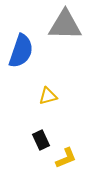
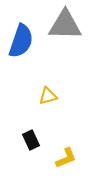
blue semicircle: moved 10 px up
black rectangle: moved 10 px left
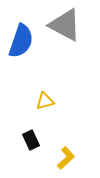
gray triangle: rotated 27 degrees clockwise
yellow triangle: moved 3 px left, 5 px down
yellow L-shape: rotated 20 degrees counterclockwise
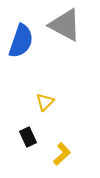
yellow triangle: moved 1 px down; rotated 30 degrees counterclockwise
black rectangle: moved 3 px left, 3 px up
yellow L-shape: moved 4 px left, 4 px up
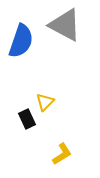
black rectangle: moved 1 px left, 18 px up
yellow L-shape: rotated 10 degrees clockwise
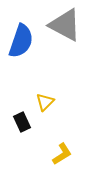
black rectangle: moved 5 px left, 3 px down
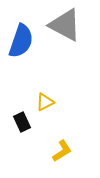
yellow triangle: rotated 18 degrees clockwise
yellow L-shape: moved 3 px up
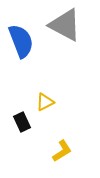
blue semicircle: rotated 40 degrees counterclockwise
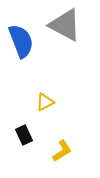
black rectangle: moved 2 px right, 13 px down
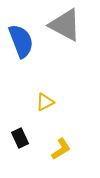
black rectangle: moved 4 px left, 3 px down
yellow L-shape: moved 1 px left, 2 px up
